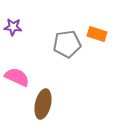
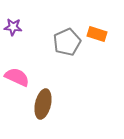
gray pentagon: moved 2 px up; rotated 16 degrees counterclockwise
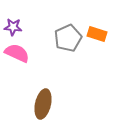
gray pentagon: moved 1 px right, 4 px up
pink semicircle: moved 24 px up
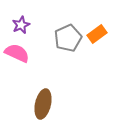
purple star: moved 8 px right, 2 px up; rotated 30 degrees counterclockwise
orange rectangle: rotated 54 degrees counterclockwise
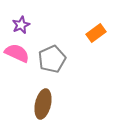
orange rectangle: moved 1 px left, 1 px up
gray pentagon: moved 16 px left, 21 px down
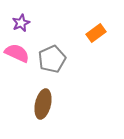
purple star: moved 2 px up
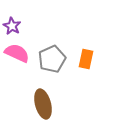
purple star: moved 9 px left, 3 px down; rotated 18 degrees counterclockwise
orange rectangle: moved 10 px left, 26 px down; rotated 42 degrees counterclockwise
brown ellipse: rotated 28 degrees counterclockwise
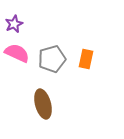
purple star: moved 2 px right, 2 px up; rotated 18 degrees clockwise
gray pentagon: rotated 8 degrees clockwise
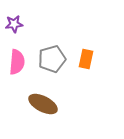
purple star: rotated 18 degrees clockwise
pink semicircle: moved 9 px down; rotated 70 degrees clockwise
brown ellipse: rotated 48 degrees counterclockwise
